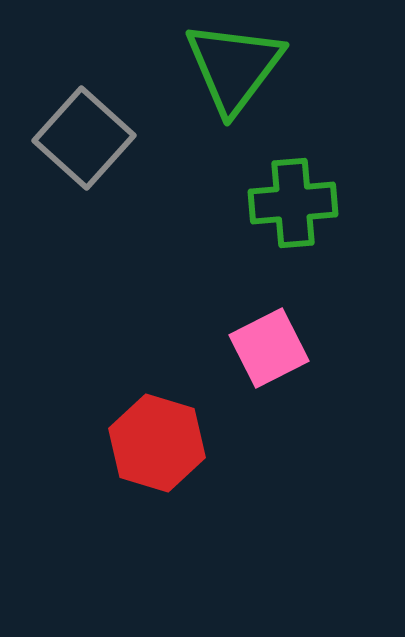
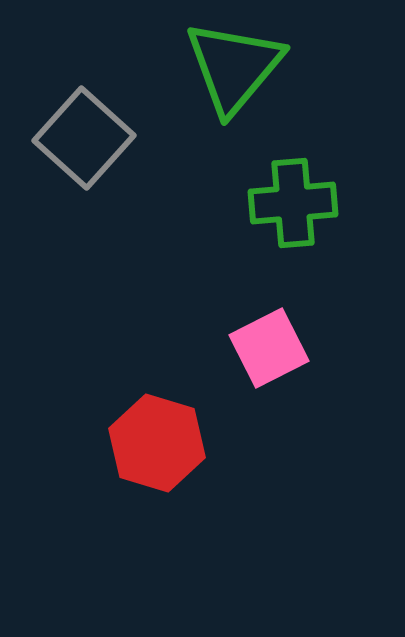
green triangle: rotated 3 degrees clockwise
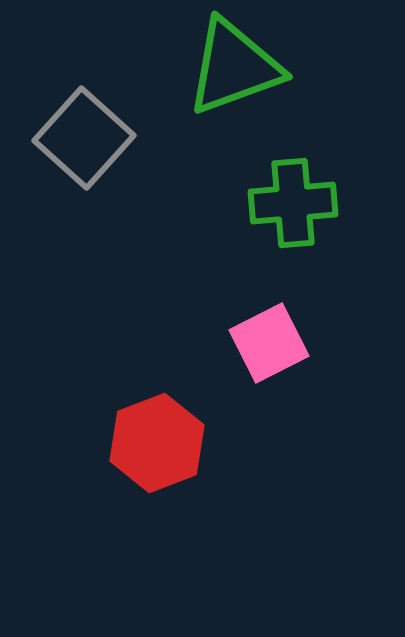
green triangle: rotated 30 degrees clockwise
pink square: moved 5 px up
red hexagon: rotated 22 degrees clockwise
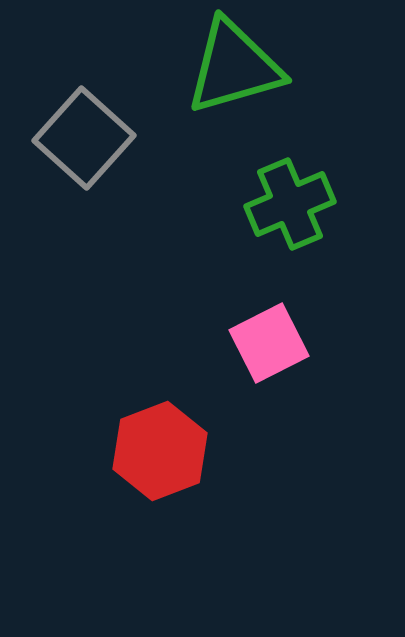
green triangle: rotated 4 degrees clockwise
green cross: moved 3 px left, 1 px down; rotated 18 degrees counterclockwise
red hexagon: moved 3 px right, 8 px down
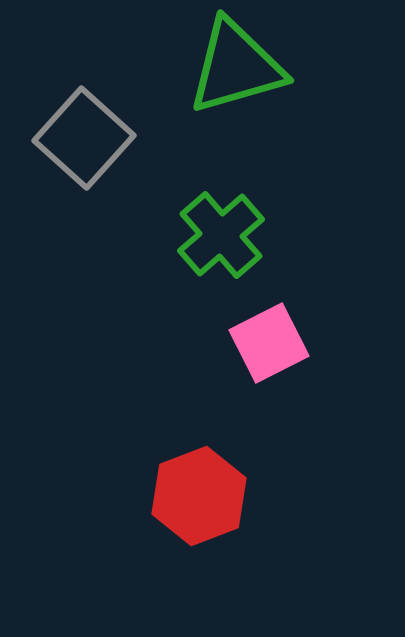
green triangle: moved 2 px right
green cross: moved 69 px left, 31 px down; rotated 18 degrees counterclockwise
red hexagon: moved 39 px right, 45 px down
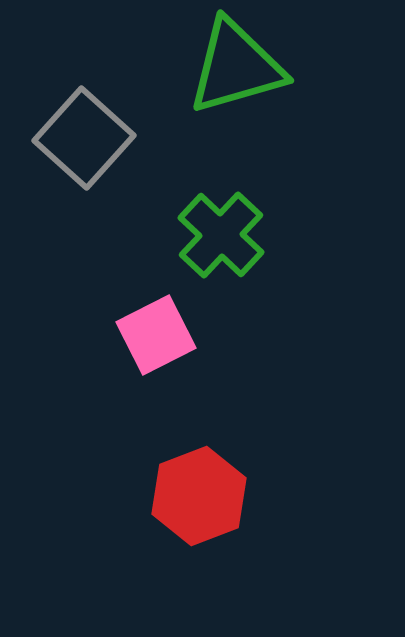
green cross: rotated 6 degrees counterclockwise
pink square: moved 113 px left, 8 px up
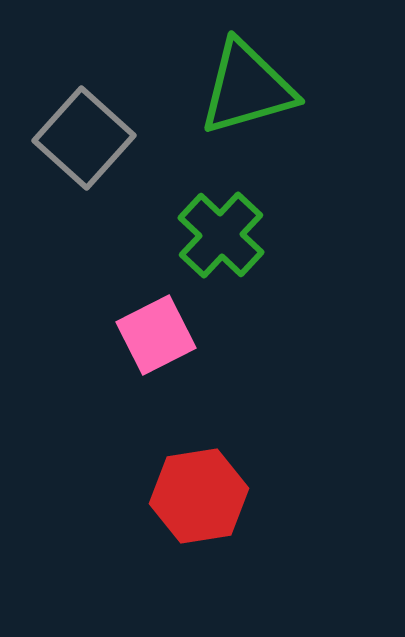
green triangle: moved 11 px right, 21 px down
red hexagon: rotated 12 degrees clockwise
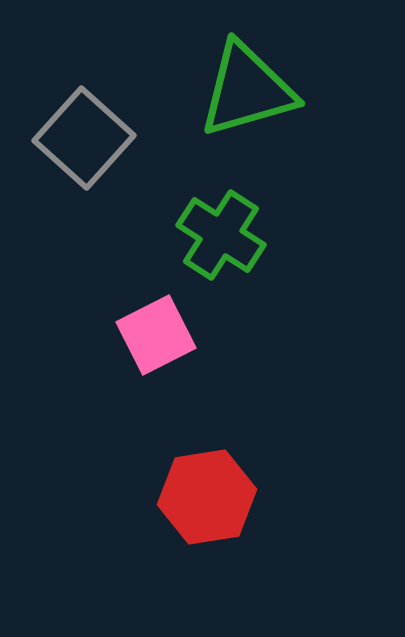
green triangle: moved 2 px down
green cross: rotated 10 degrees counterclockwise
red hexagon: moved 8 px right, 1 px down
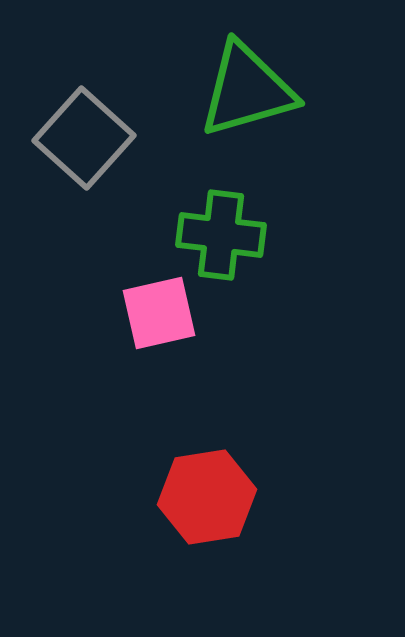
green cross: rotated 26 degrees counterclockwise
pink square: moved 3 px right, 22 px up; rotated 14 degrees clockwise
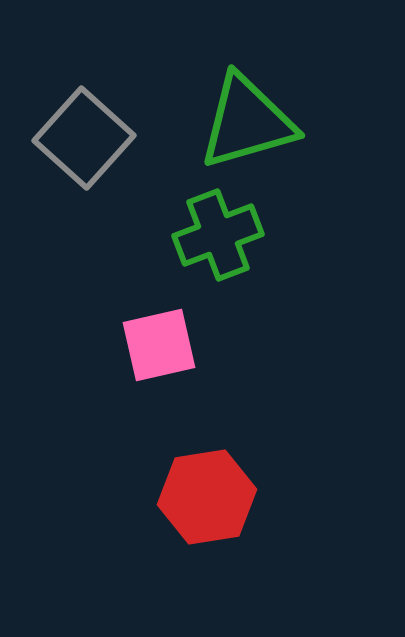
green triangle: moved 32 px down
green cross: moved 3 px left; rotated 28 degrees counterclockwise
pink square: moved 32 px down
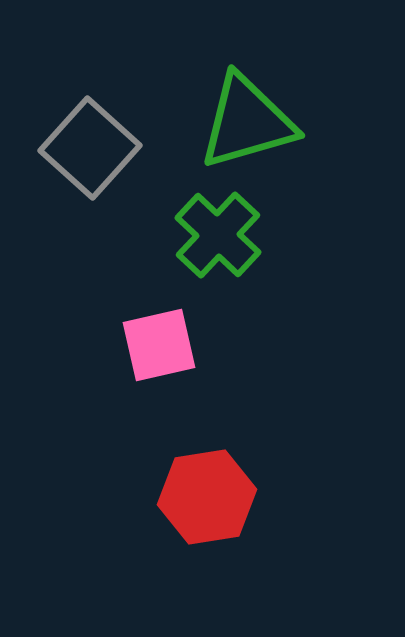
gray square: moved 6 px right, 10 px down
green cross: rotated 26 degrees counterclockwise
